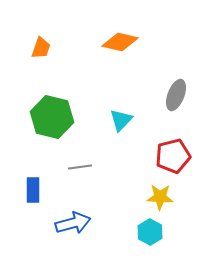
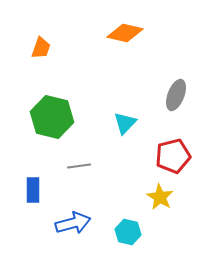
orange diamond: moved 5 px right, 9 px up
cyan triangle: moved 4 px right, 3 px down
gray line: moved 1 px left, 1 px up
yellow star: rotated 28 degrees clockwise
cyan hexagon: moved 22 px left; rotated 15 degrees counterclockwise
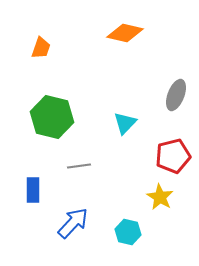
blue arrow: rotated 32 degrees counterclockwise
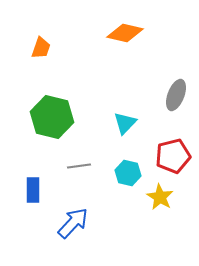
cyan hexagon: moved 59 px up
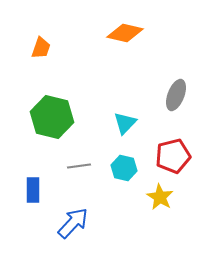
cyan hexagon: moved 4 px left, 5 px up
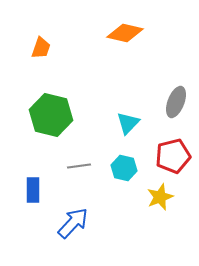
gray ellipse: moved 7 px down
green hexagon: moved 1 px left, 2 px up
cyan triangle: moved 3 px right
yellow star: rotated 20 degrees clockwise
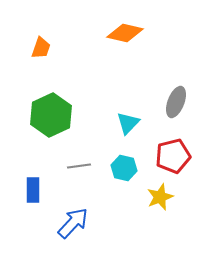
green hexagon: rotated 21 degrees clockwise
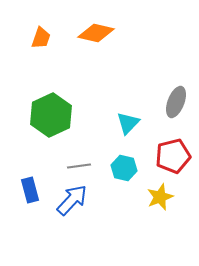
orange diamond: moved 29 px left
orange trapezoid: moved 10 px up
blue rectangle: moved 3 px left; rotated 15 degrees counterclockwise
blue arrow: moved 1 px left, 23 px up
